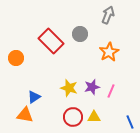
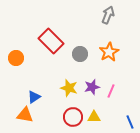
gray circle: moved 20 px down
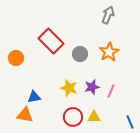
blue triangle: rotated 24 degrees clockwise
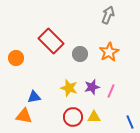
orange triangle: moved 1 px left, 1 px down
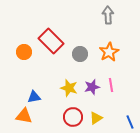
gray arrow: rotated 24 degrees counterclockwise
orange circle: moved 8 px right, 6 px up
pink line: moved 6 px up; rotated 32 degrees counterclockwise
yellow triangle: moved 2 px right, 1 px down; rotated 32 degrees counterclockwise
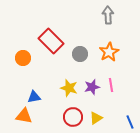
orange circle: moved 1 px left, 6 px down
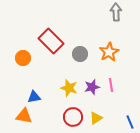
gray arrow: moved 8 px right, 3 px up
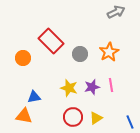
gray arrow: rotated 66 degrees clockwise
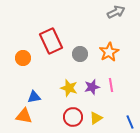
red rectangle: rotated 20 degrees clockwise
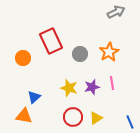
pink line: moved 1 px right, 2 px up
blue triangle: rotated 32 degrees counterclockwise
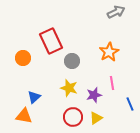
gray circle: moved 8 px left, 7 px down
purple star: moved 2 px right, 8 px down
blue line: moved 18 px up
